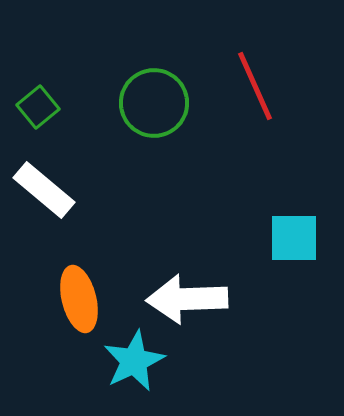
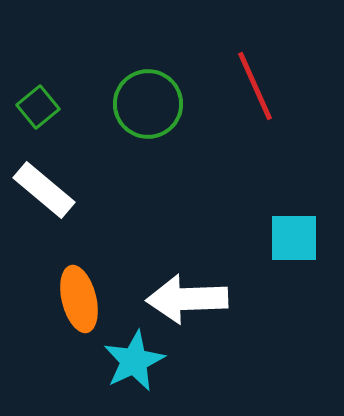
green circle: moved 6 px left, 1 px down
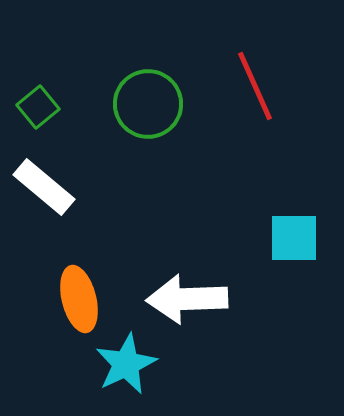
white rectangle: moved 3 px up
cyan star: moved 8 px left, 3 px down
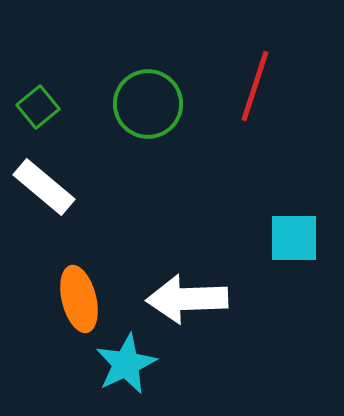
red line: rotated 42 degrees clockwise
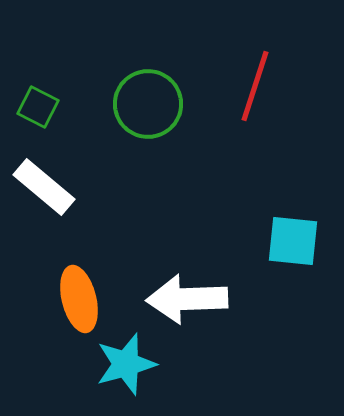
green square: rotated 24 degrees counterclockwise
cyan square: moved 1 px left, 3 px down; rotated 6 degrees clockwise
cyan star: rotated 10 degrees clockwise
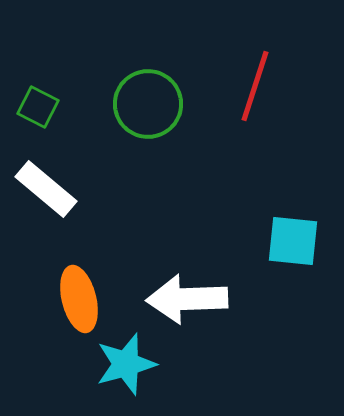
white rectangle: moved 2 px right, 2 px down
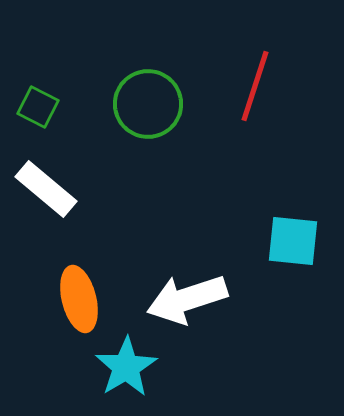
white arrow: rotated 16 degrees counterclockwise
cyan star: moved 3 px down; rotated 16 degrees counterclockwise
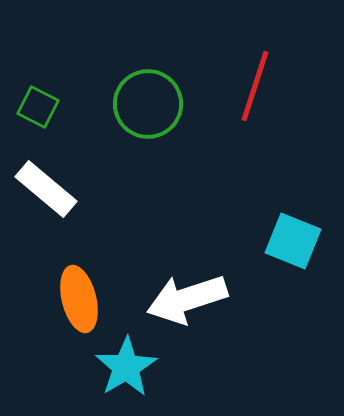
cyan square: rotated 16 degrees clockwise
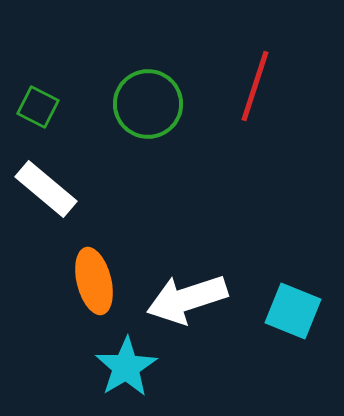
cyan square: moved 70 px down
orange ellipse: moved 15 px right, 18 px up
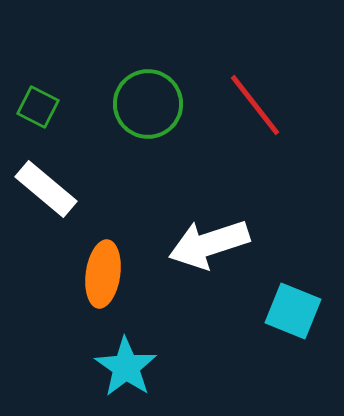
red line: moved 19 px down; rotated 56 degrees counterclockwise
orange ellipse: moved 9 px right, 7 px up; rotated 22 degrees clockwise
white arrow: moved 22 px right, 55 px up
cyan star: rotated 6 degrees counterclockwise
